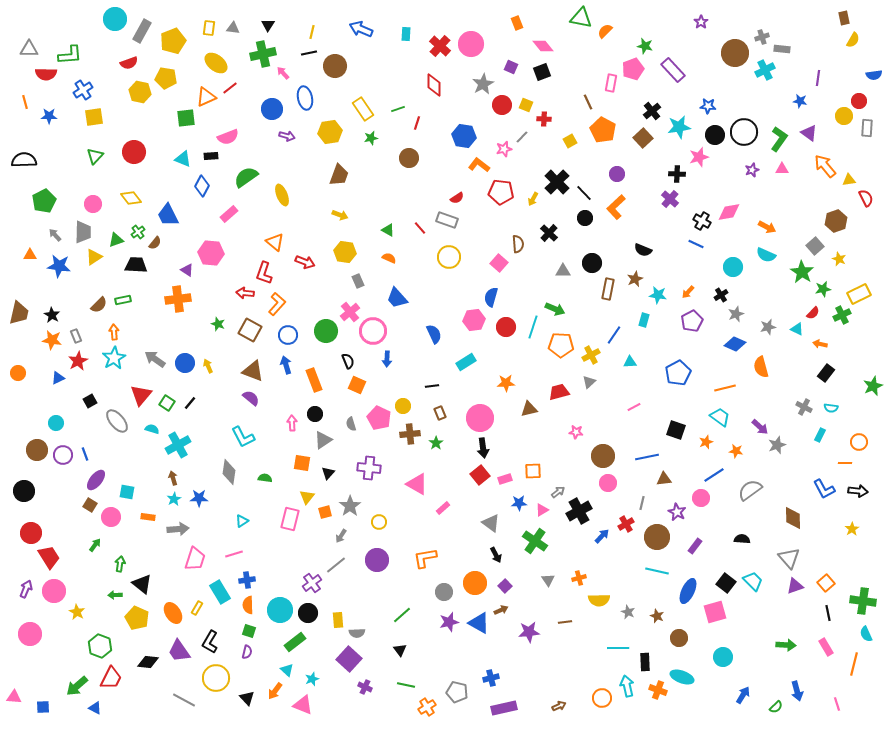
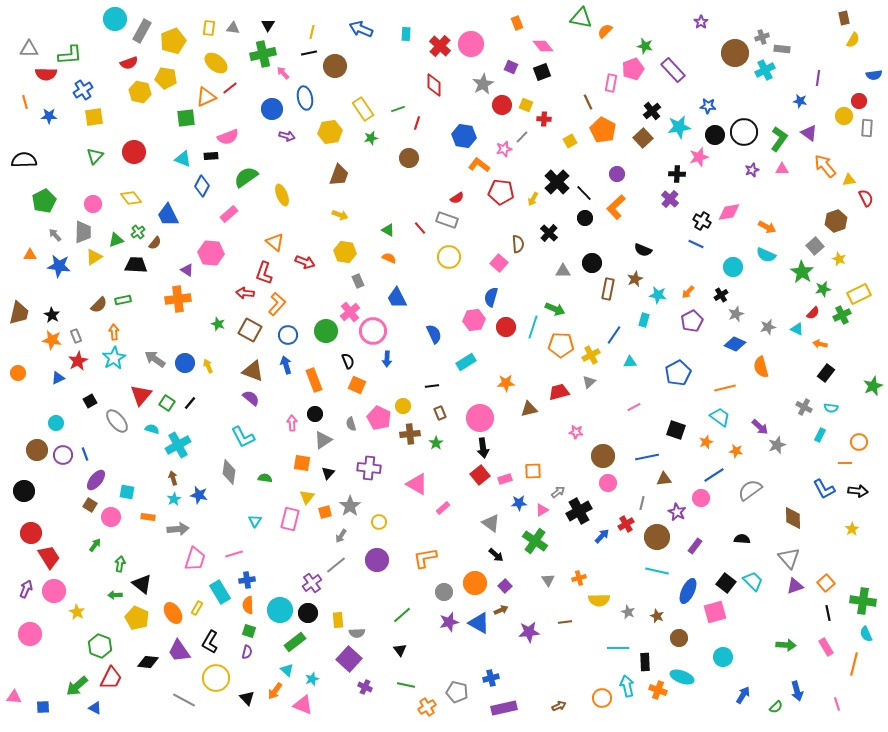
blue trapezoid at (397, 298): rotated 15 degrees clockwise
blue star at (199, 498): moved 3 px up; rotated 12 degrees clockwise
cyan triangle at (242, 521): moved 13 px right; rotated 24 degrees counterclockwise
black arrow at (496, 555): rotated 21 degrees counterclockwise
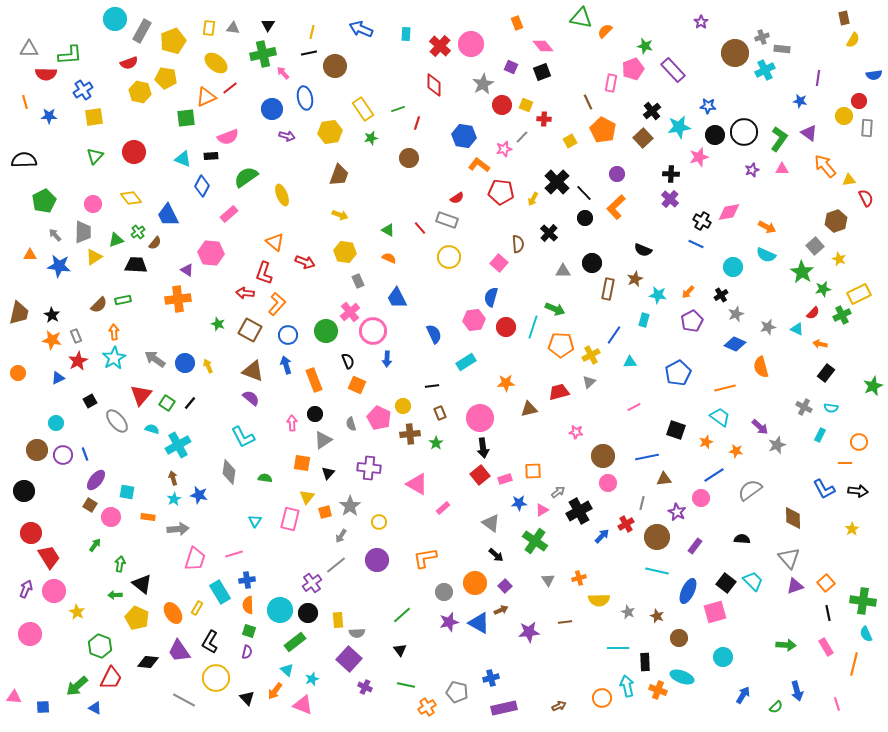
black cross at (677, 174): moved 6 px left
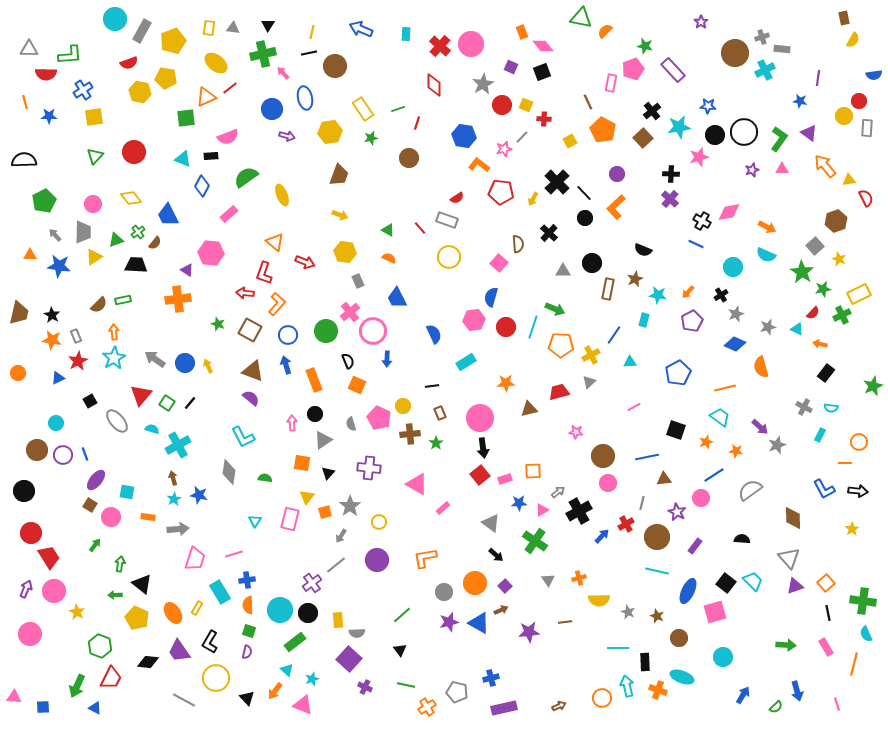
orange rectangle at (517, 23): moved 5 px right, 9 px down
green arrow at (77, 686): rotated 25 degrees counterclockwise
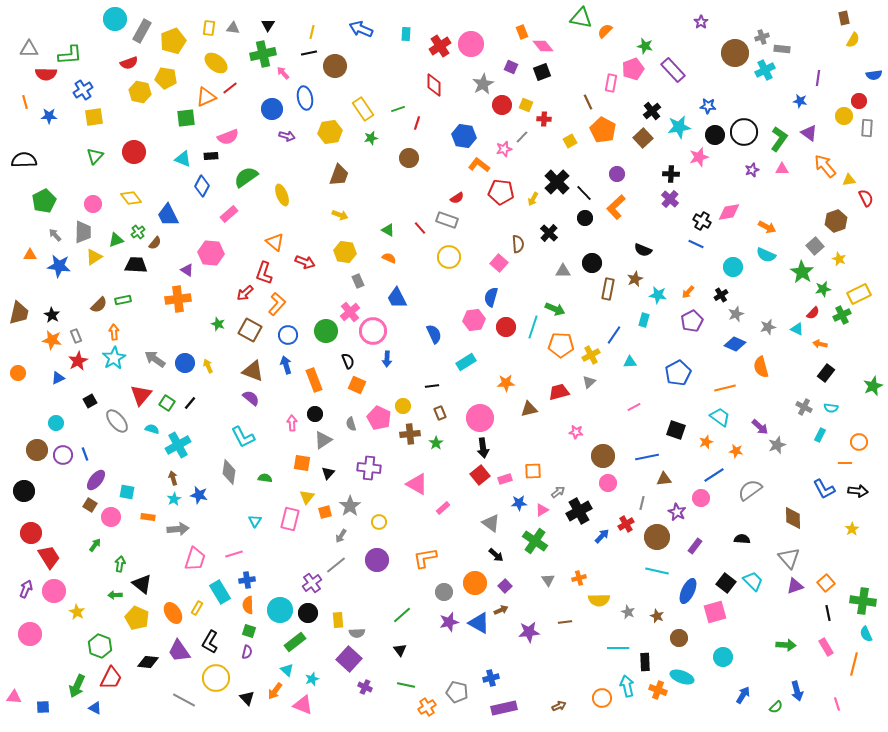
red cross at (440, 46): rotated 15 degrees clockwise
red arrow at (245, 293): rotated 48 degrees counterclockwise
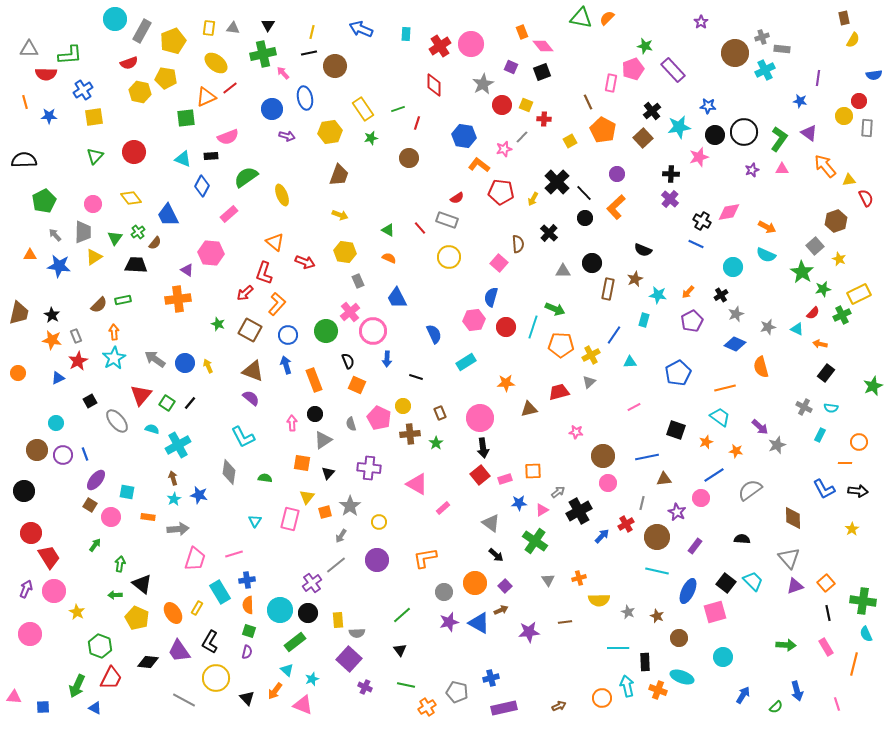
orange semicircle at (605, 31): moved 2 px right, 13 px up
green triangle at (116, 240): moved 1 px left, 2 px up; rotated 35 degrees counterclockwise
black line at (432, 386): moved 16 px left, 9 px up; rotated 24 degrees clockwise
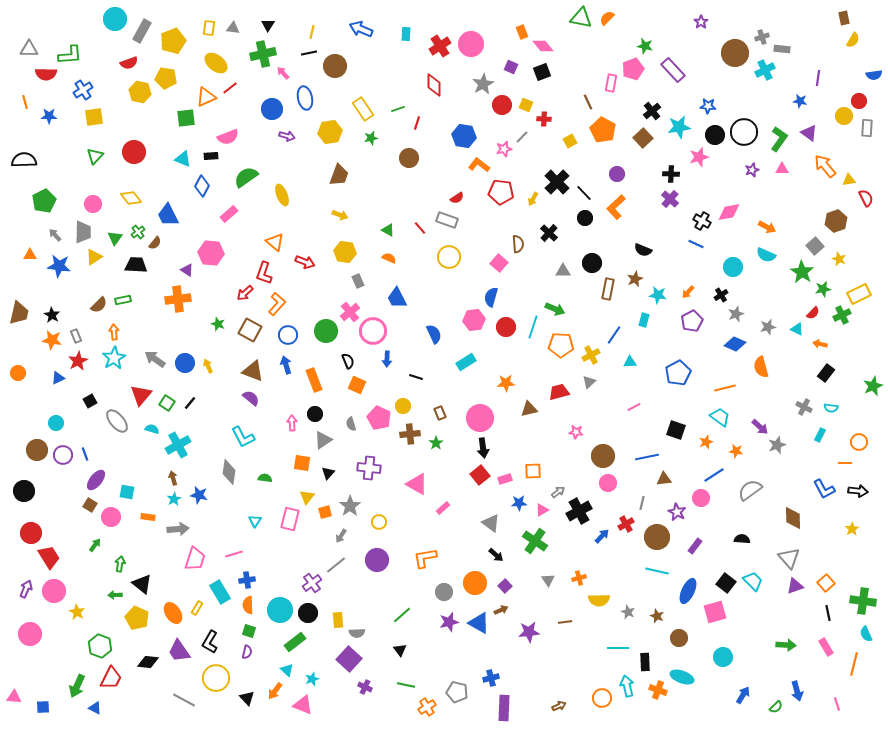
purple rectangle at (504, 708): rotated 75 degrees counterclockwise
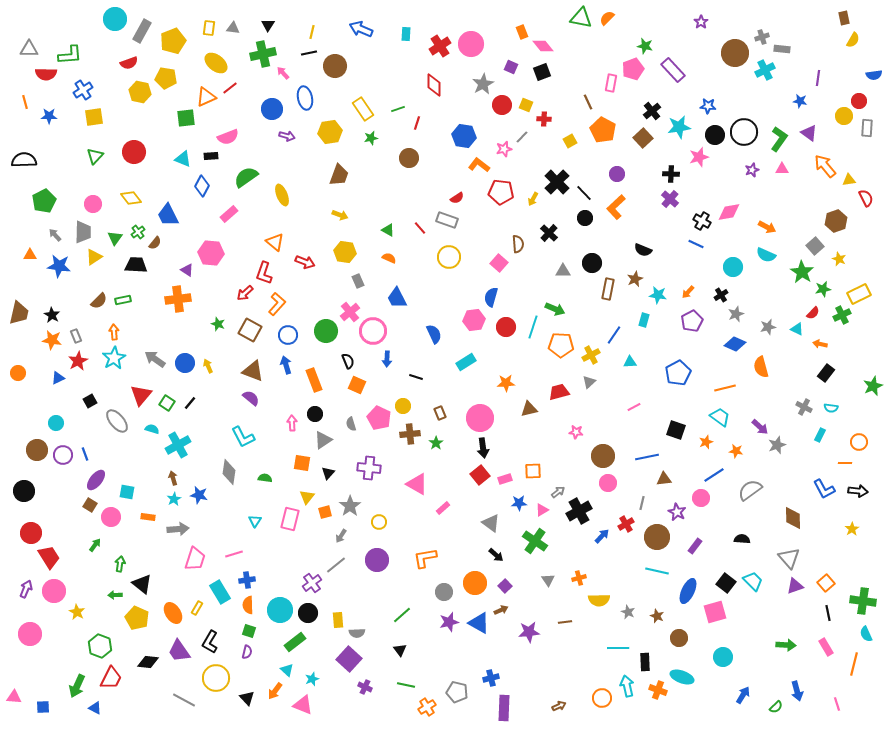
brown semicircle at (99, 305): moved 4 px up
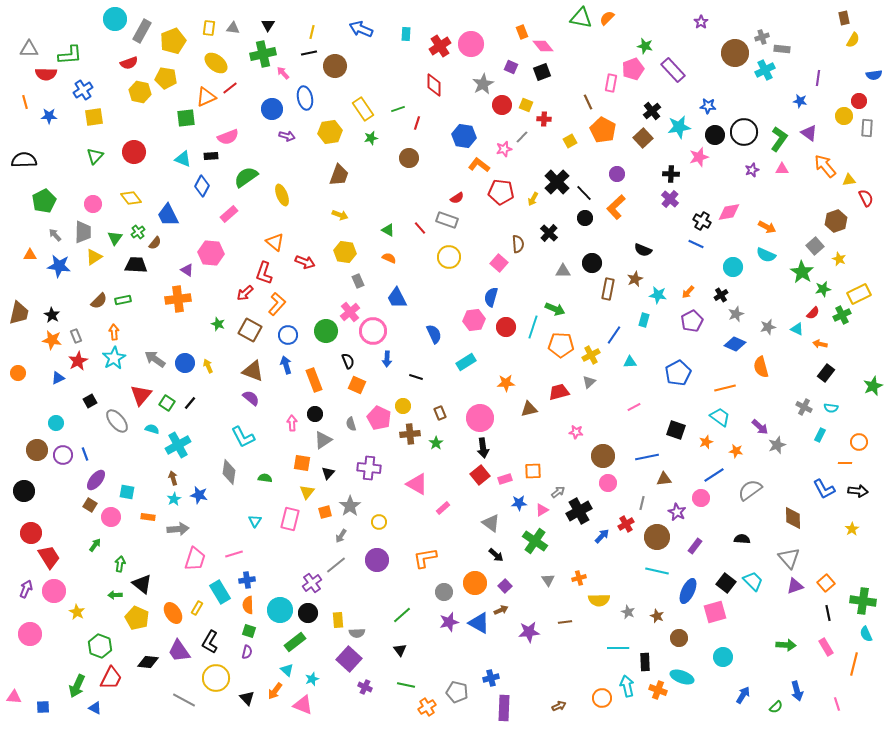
yellow triangle at (307, 497): moved 5 px up
